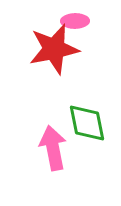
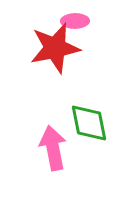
red star: moved 1 px right, 1 px up
green diamond: moved 2 px right
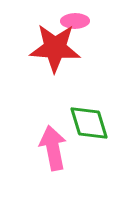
red star: rotated 15 degrees clockwise
green diamond: rotated 6 degrees counterclockwise
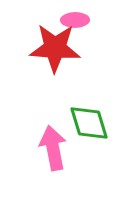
pink ellipse: moved 1 px up
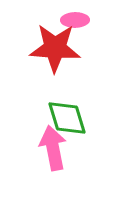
green diamond: moved 22 px left, 5 px up
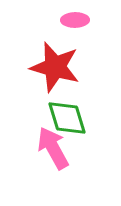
red star: moved 19 px down; rotated 12 degrees clockwise
pink arrow: rotated 18 degrees counterclockwise
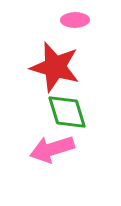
green diamond: moved 6 px up
pink arrow: moved 1 px left, 1 px down; rotated 78 degrees counterclockwise
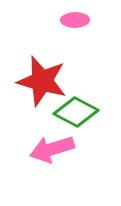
red star: moved 13 px left, 14 px down
green diamond: moved 9 px right; rotated 45 degrees counterclockwise
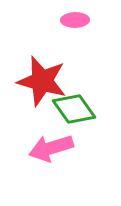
green diamond: moved 2 px left, 3 px up; rotated 27 degrees clockwise
pink arrow: moved 1 px left, 1 px up
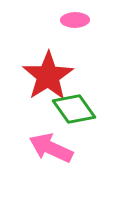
red star: moved 6 px right, 5 px up; rotated 24 degrees clockwise
pink arrow: rotated 42 degrees clockwise
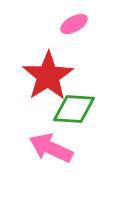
pink ellipse: moved 1 px left, 4 px down; rotated 28 degrees counterclockwise
green diamond: rotated 51 degrees counterclockwise
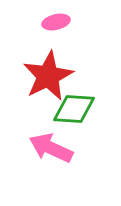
pink ellipse: moved 18 px left, 2 px up; rotated 16 degrees clockwise
red star: rotated 6 degrees clockwise
